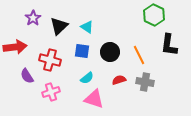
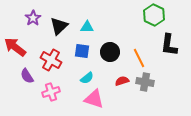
cyan triangle: rotated 32 degrees counterclockwise
red arrow: rotated 135 degrees counterclockwise
orange line: moved 3 px down
red cross: moved 1 px right; rotated 15 degrees clockwise
red semicircle: moved 3 px right, 1 px down
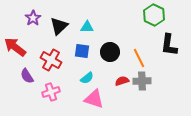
gray cross: moved 3 px left, 1 px up; rotated 12 degrees counterclockwise
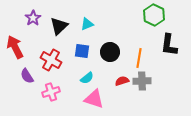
cyan triangle: moved 3 px up; rotated 24 degrees counterclockwise
red arrow: rotated 25 degrees clockwise
orange line: rotated 36 degrees clockwise
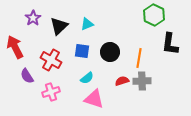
black L-shape: moved 1 px right, 1 px up
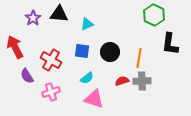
black triangle: moved 12 px up; rotated 48 degrees clockwise
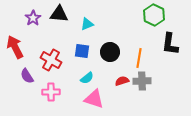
pink cross: rotated 18 degrees clockwise
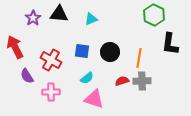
cyan triangle: moved 4 px right, 5 px up
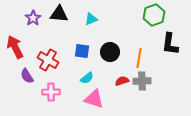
green hexagon: rotated 15 degrees clockwise
red cross: moved 3 px left
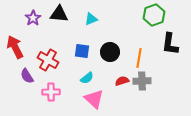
pink triangle: rotated 25 degrees clockwise
